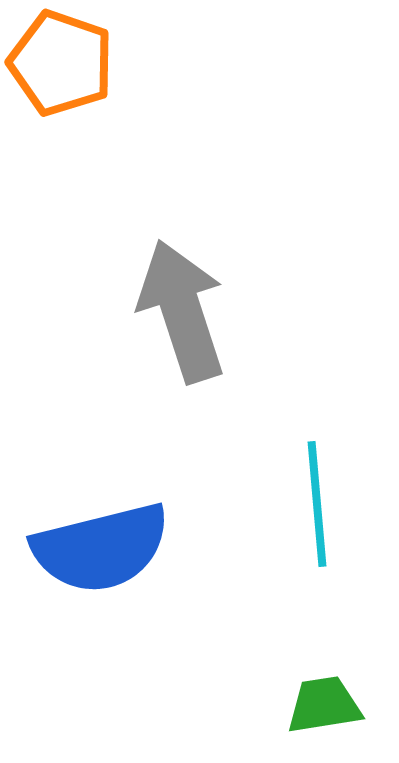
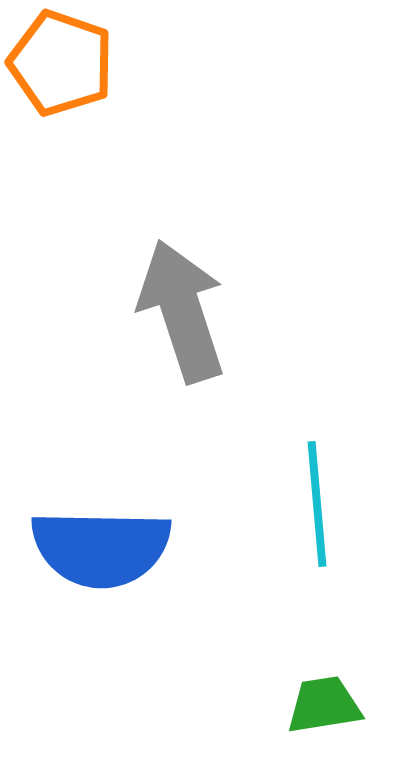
blue semicircle: rotated 15 degrees clockwise
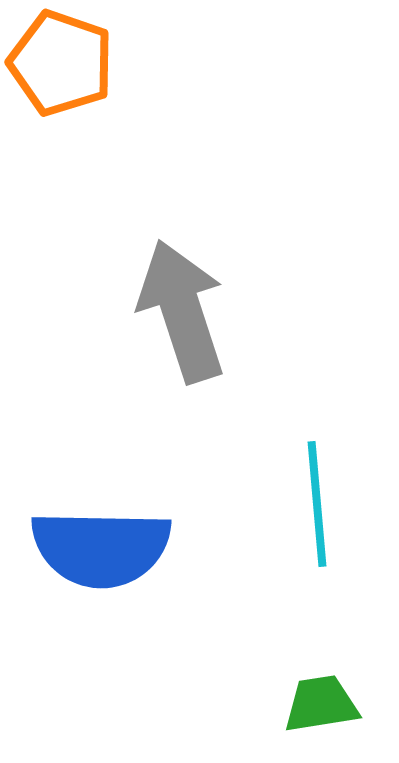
green trapezoid: moved 3 px left, 1 px up
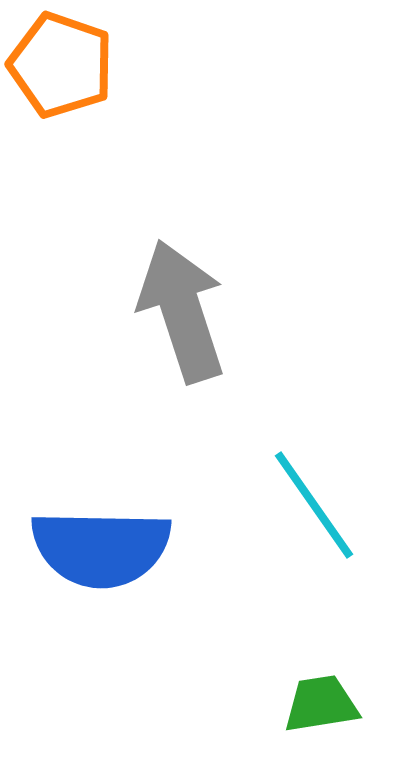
orange pentagon: moved 2 px down
cyan line: moved 3 px left, 1 px down; rotated 30 degrees counterclockwise
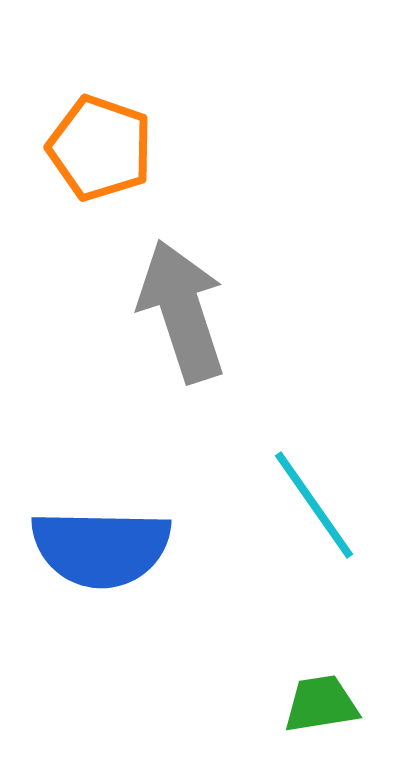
orange pentagon: moved 39 px right, 83 px down
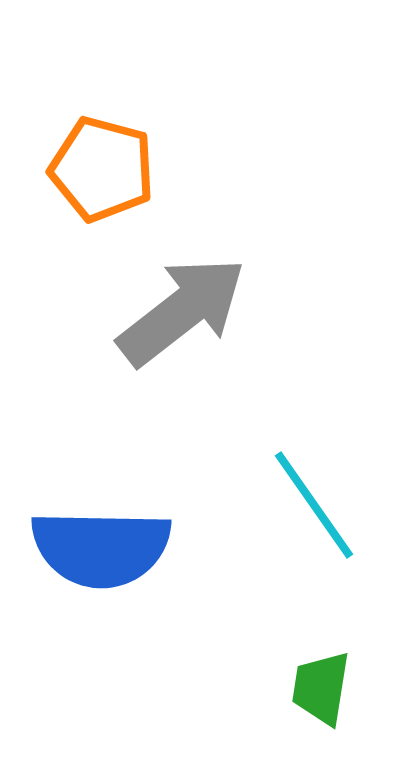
orange pentagon: moved 2 px right, 21 px down; rotated 4 degrees counterclockwise
gray arrow: rotated 70 degrees clockwise
green trapezoid: moved 16 px up; rotated 72 degrees counterclockwise
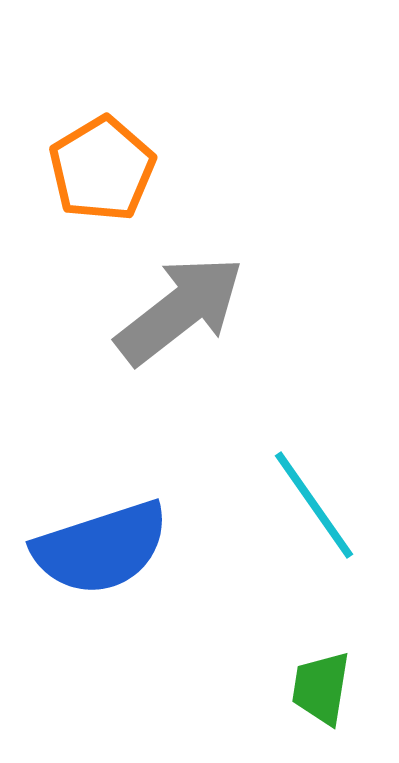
orange pentagon: rotated 26 degrees clockwise
gray arrow: moved 2 px left, 1 px up
blue semicircle: rotated 19 degrees counterclockwise
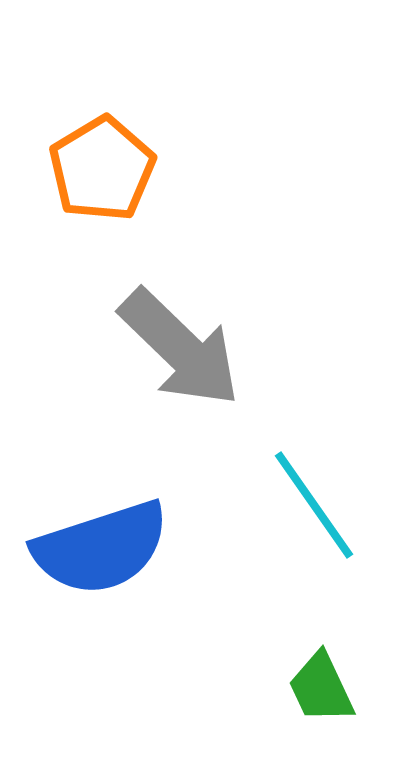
gray arrow: moved 38 px down; rotated 82 degrees clockwise
green trapezoid: rotated 34 degrees counterclockwise
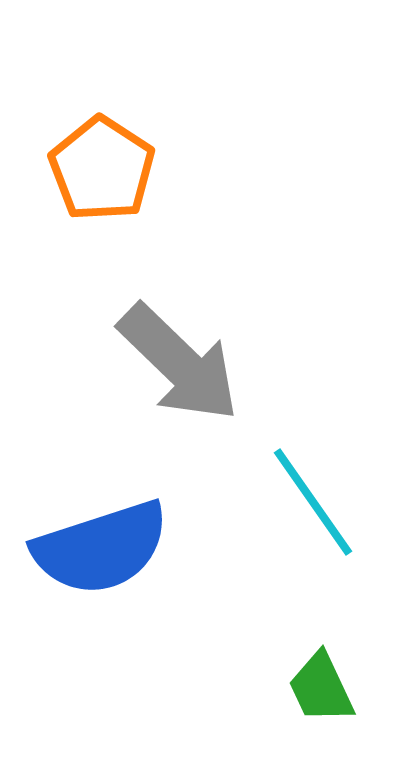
orange pentagon: rotated 8 degrees counterclockwise
gray arrow: moved 1 px left, 15 px down
cyan line: moved 1 px left, 3 px up
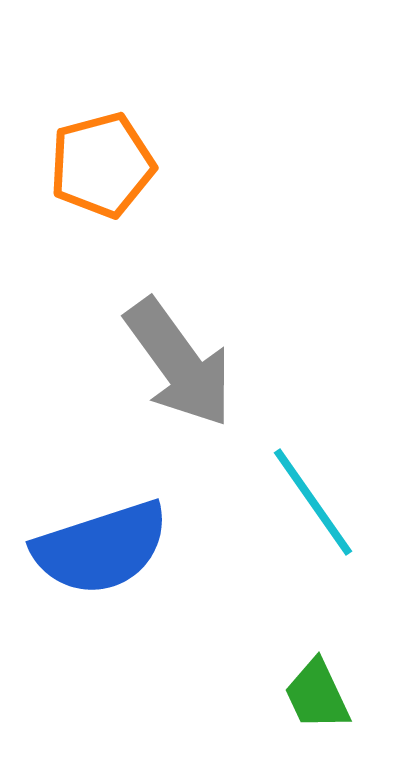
orange pentagon: moved 4 px up; rotated 24 degrees clockwise
gray arrow: rotated 10 degrees clockwise
green trapezoid: moved 4 px left, 7 px down
